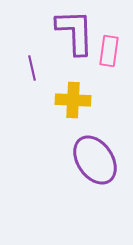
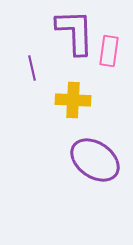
purple ellipse: rotated 21 degrees counterclockwise
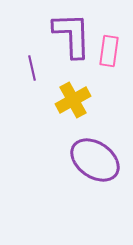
purple L-shape: moved 3 px left, 3 px down
yellow cross: rotated 32 degrees counterclockwise
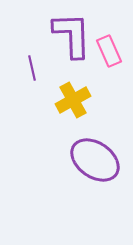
pink rectangle: rotated 32 degrees counterclockwise
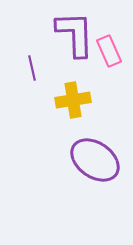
purple L-shape: moved 3 px right, 1 px up
yellow cross: rotated 20 degrees clockwise
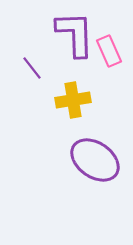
purple line: rotated 25 degrees counterclockwise
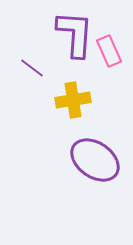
purple L-shape: rotated 6 degrees clockwise
purple line: rotated 15 degrees counterclockwise
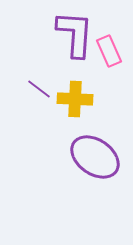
purple line: moved 7 px right, 21 px down
yellow cross: moved 2 px right, 1 px up; rotated 12 degrees clockwise
purple ellipse: moved 3 px up
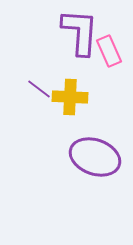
purple L-shape: moved 5 px right, 2 px up
yellow cross: moved 5 px left, 2 px up
purple ellipse: rotated 15 degrees counterclockwise
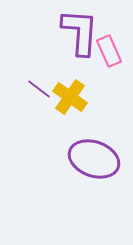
yellow cross: rotated 32 degrees clockwise
purple ellipse: moved 1 px left, 2 px down
